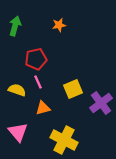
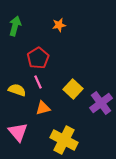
red pentagon: moved 2 px right, 1 px up; rotated 20 degrees counterclockwise
yellow square: rotated 24 degrees counterclockwise
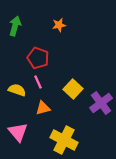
red pentagon: rotated 20 degrees counterclockwise
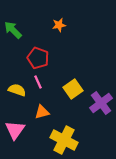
green arrow: moved 2 px left, 4 px down; rotated 60 degrees counterclockwise
yellow square: rotated 12 degrees clockwise
orange triangle: moved 1 px left, 4 px down
pink triangle: moved 3 px left, 2 px up; rotated 15 degrees clockwise
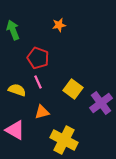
green arrow: rotated 24 degrees clockwise
yellow square: rotated 18 degrees counterclockwise
pink triangle: rotated 35 degrees counterclockwise
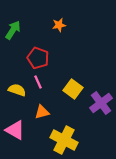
green arrow: rotated 54 degrees clockwise
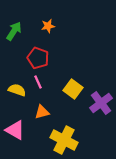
orange star: moved 11 px left, 1 px down
green arrow: moved 1 px right, 1 px down
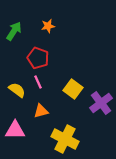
yellow semicircle: rotated 18 degrees clockwise
orange triangle: moved 1 px left, 1 px up
pink triangle: rotated 30 degrees counterclockwise
yellow cross: moved 1 px right, 1 px up
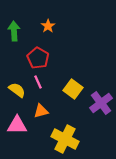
orange star: rotated 24 degrees counterclockwise
green arrow: rotated 36 degrees counterclockwise
red pentagon: rotated 10 degrees clockwise
pink triangle: moved 2 px right, 5 px up
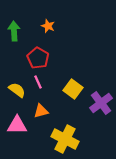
orange star: rotated 16 degrees counterclockwise
